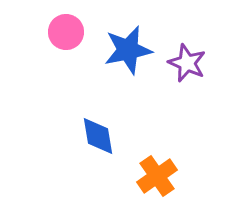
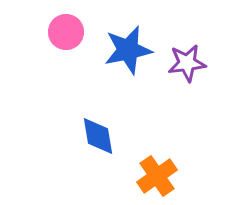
purple star: rotated 30 degrees counterclockwise
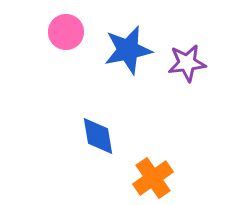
orange cross: moved 4 px left, 2 px down
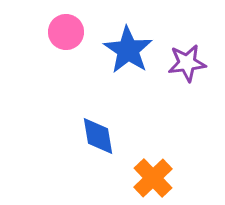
blue star: rotated 27 degrees counterclockwise
orange cross: rotated 9 degrees counterclockwise
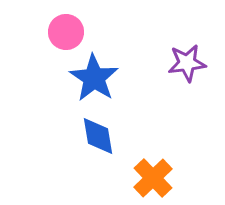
blue star: moved 34 px left, 28 px down
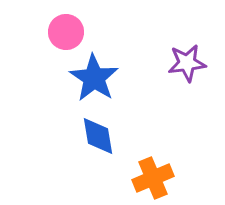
orange cross: rotated 21 degrees clockwise
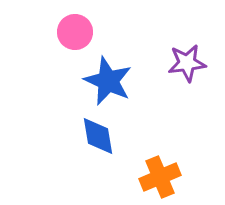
pink circle: moved 9 px right
blue star: moved 14 px right, 3 px down; rotated 9 degrees counterclockwise
orange cross: moved 7 px right, 1 px up
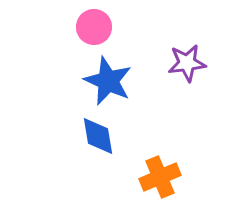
pink circle: moved 19 px right, 5 px up
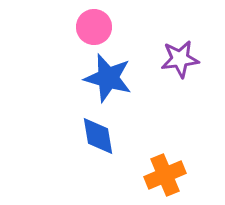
purple star: moved 7 px left, 4 px up
blue star: moved 3 px up; rotated 9 degrees counterclockwise
orange cross: moved 5 px right, 2 px up
